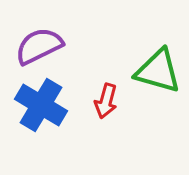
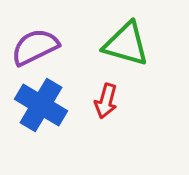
purple semicircle: moved 4 px left, 1 px down
green triangle: moved 32 px left, 27 px up
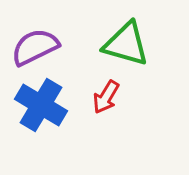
red arrow: moved 4 px up; rotated 16 degrees clockwise
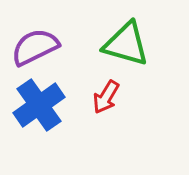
blue cross: moved 2 px left; rotated 24 degrees clockwise
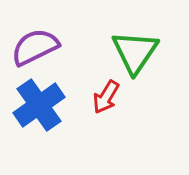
green triangle: moved 9 px right, 8 px down; rotated 48 degrees clockwise
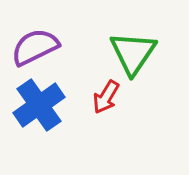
green triangle: moved 2 px left, 1 px down
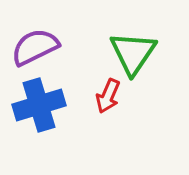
red arrow: moved 2 px right, 1 px up; rotated 8 degrees counterclockwise
blue cross: rotated 18 degrees clockwise
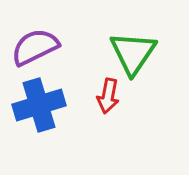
red arrow: rotated 12 degrees counterclockwise
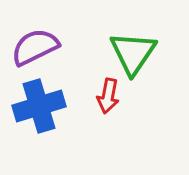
blue cross: moved 1 px down
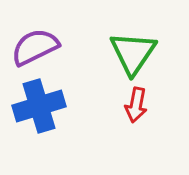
red arrow: moved 28 px right, 9 px down
